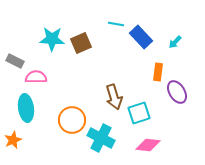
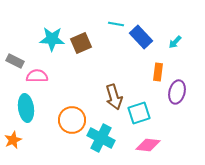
pink semicircle: moved 1 px right, 1 px up
purple ellipse: rotated 45 degrees clockwise
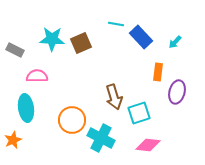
gray rectangle: moved 11 px up
